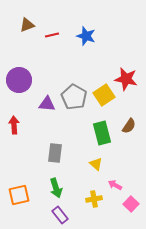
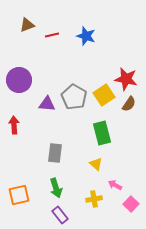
brown semicircle: moved 22 px up
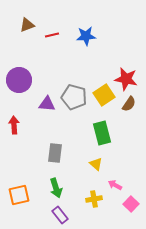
blue star: rotated 24 degrees counterclockwise
gray pentagon: rotated 15 degrees counterclockwise
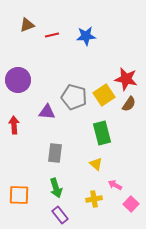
purple circle: moved 1 px left
purple triangle: moved 8 px down
orange square: rotated 15 degrees clockwise
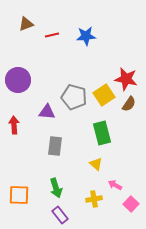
brown triangle: moved 1 px left, 1 px up
gray rectangle: moved 7 px up
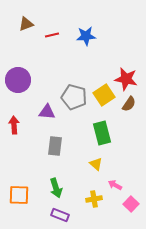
purple rectangle: rotated 30 degrees counterclockwise
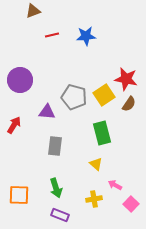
brown triangle: moved 7 px right, 13 px up
purple circle: moved 2 px right
red arrow: rotated 36 degrees clockwise
